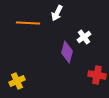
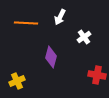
white arrow: moved 3 px right, 4 px down
orange line: moved 2 px left
purple diamond: moved 16 px left, 5 px down
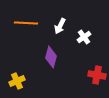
white arrow: moved 9 px down
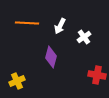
orange line: moved 1 px right
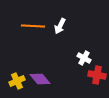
orange line: moved 6 px right, 3 px down
white cross: moved 21 px down; rotated 24 degrees counterclockwise
purple diamond: moved 11 px left, 22 px down; rotated 55 degrees counterclockwise
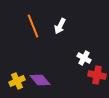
orange line: rotated 65 degrees clockwise
purple diamond: moved 1 px down
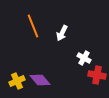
white arrow: moved 2 px right, 7 px down
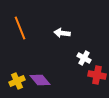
orange line: moved 13 px left, 2 px down
white arrow: rotated 70 degrees clockwise
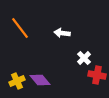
orange line: rotated 15 degrees counterclockwise
white cross: rotated 16 degrees clockwise
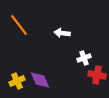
orange line: moved 1 px left, 3 px up
white cross: rotated 24 degrees clockwise
purple diamond: rotated 15 degrees clockwise
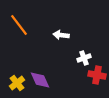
white arrow: moved 1 px left, 2 px down
yellow cross: moved 2 px down; rotated 14 degrees counterclockwise
